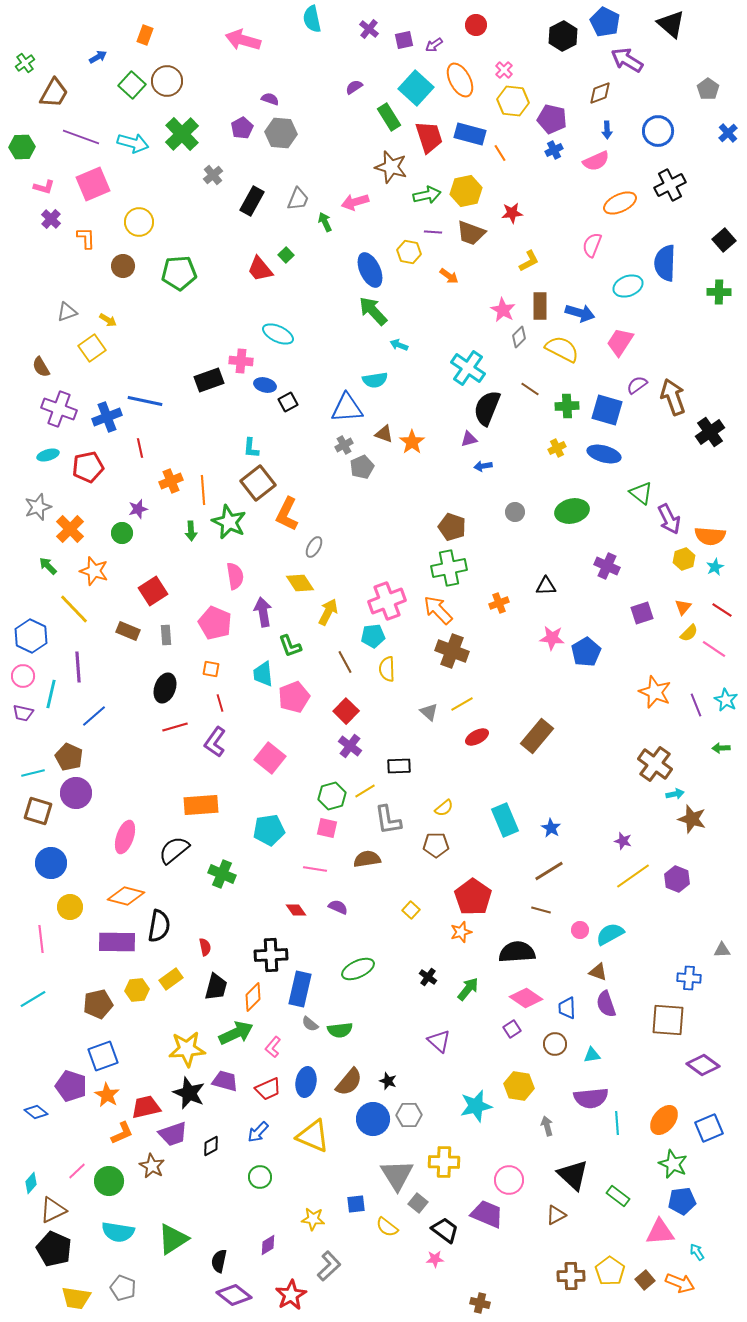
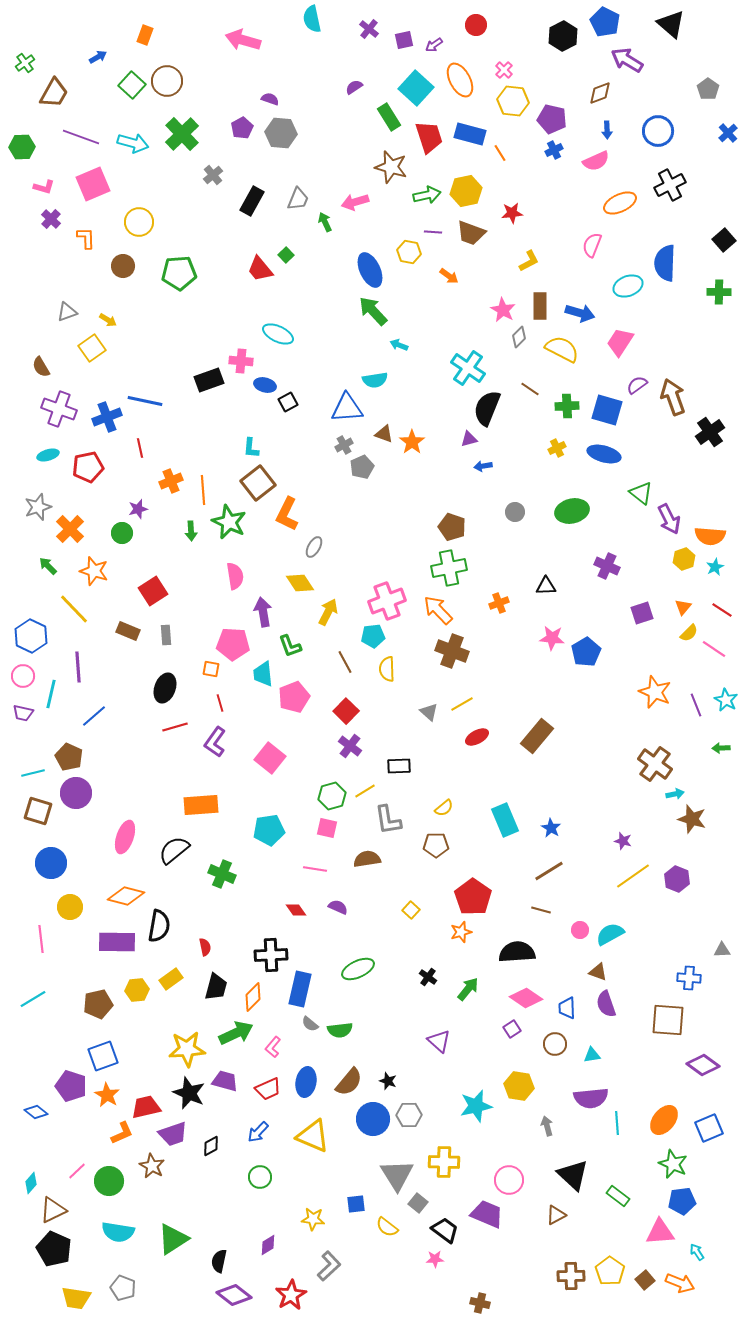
pink pentagon at (215, 623): moved 18 px right, 21 px down; rotated 20 degrees counterclockwise
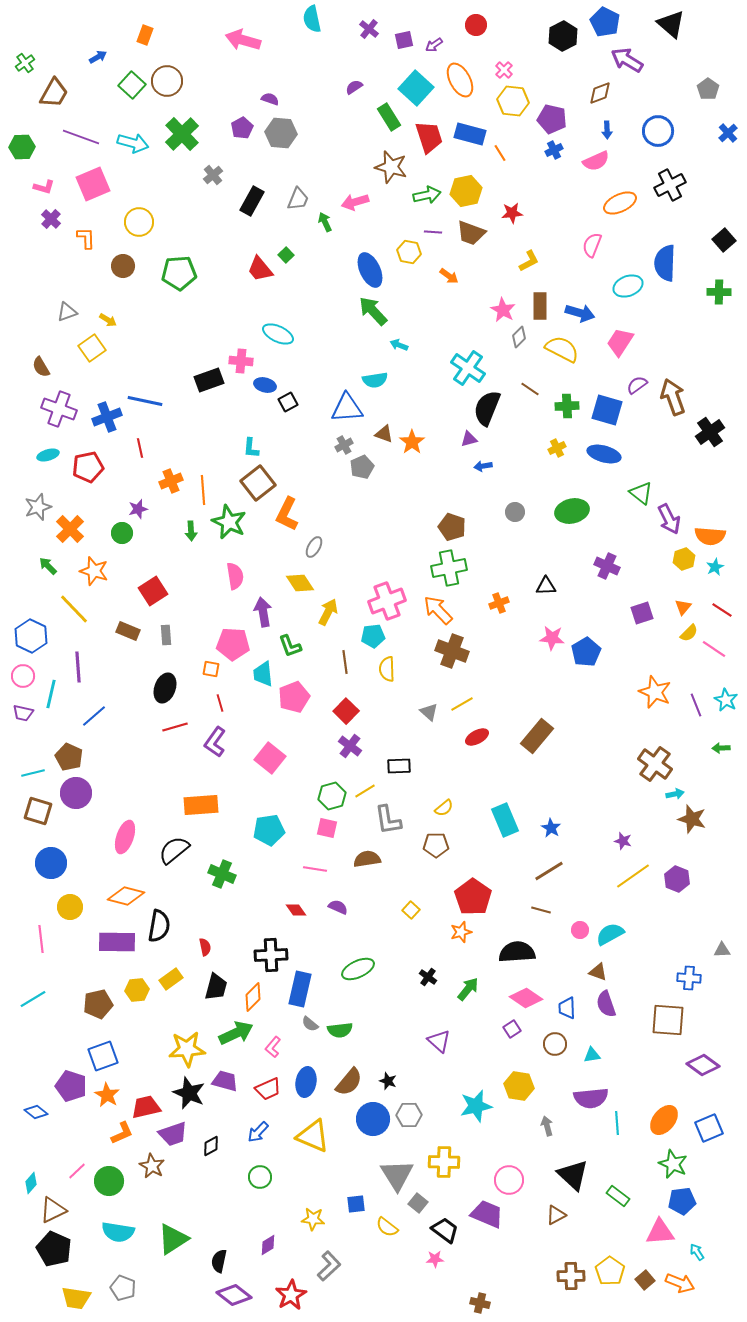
brown line at (345, 662): rotated 20 degrees clockwise
